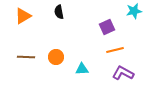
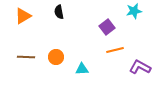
purple square: rotated 14 degrees counterclockwise
purple L-shape: moved 17 px right, 6 px up
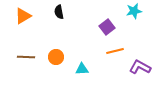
orange line: moved 1 px down
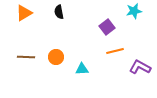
orange triangle: moved 1 px right, 3 px up
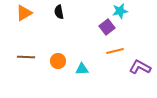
cyan star: moved 14 px left
orange circle: moved 2 px right, 4 px down
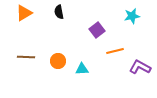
cyan star: moved 12 px right, 5 px down
purple square: moved 10 px left, 3 px down
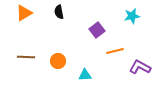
cyan triangle: moved 3 px right, 6 px down
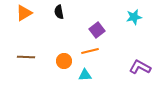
cyan star: moved 2 px right, 1 px down
orange line: moved 25 px left
orange circle: moved 6 px right
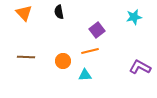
orange triangle: rotated 42 degrees counterclockwise
orange circle: moved 1 px left
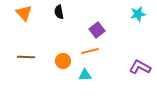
cyan star: moved 4 px right, 3 px up
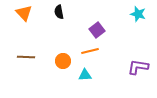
cyan star: rotated 28 degrees clockwise
purple L-shape: moved 2 px left; rotated 20 degrees counterclockwise
